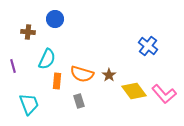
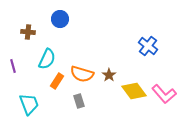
blue circle: moved 5 px right
orange rectangle: rotated 28 degrees clockwise
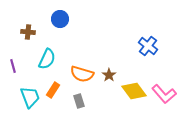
orange rectangle: moved 4 px left, 9 px down
cyan trapezoid: moved 1 px right, 7 px up
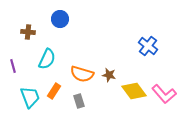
brown star: rotated 24 degrees counterclockwise
orange rectangle: moved 1 px right, 1 px down
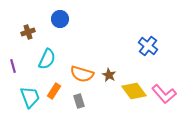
brown cross: rotated 24 degrees counterclockwise
brown star: rotated 16 degrees clockwise
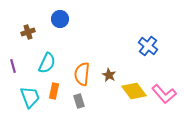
cyan semicircle: moved 4 px down
orange semicircle: rotated 80 degrees clockwise
orange rectangle: rotated 21 degrees counterclockwise
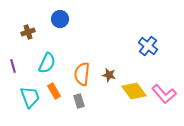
brown star: rotated 16 degrees counterclockwise
orange rectangle: rotated 42 degrees counterclockwise
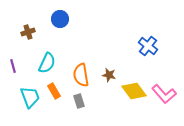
orange semicircle: moved 1 px left, 1 px down; rotated 15 degrees counterclockwise
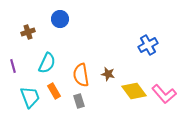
blue cross: moved 1 px up; rotated 24 degrees clockwise
brown star: moved 1 px left, 1 px up
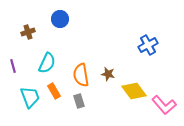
pink L-shape: moved 11 px down
